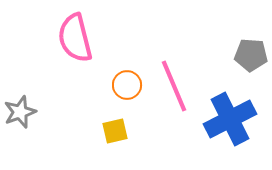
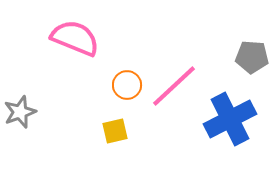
pink semicircle: rotated 126 degrees clockwise
gray pentagon: moved 1 px right, 2 px down
pink line: rotated 70 degrees clockwise
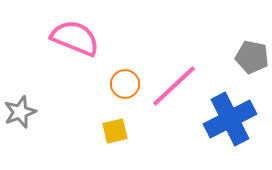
gray pentagon: rotated 8 degrees clockwise
orange circle: moved 2 px left, 1 px up
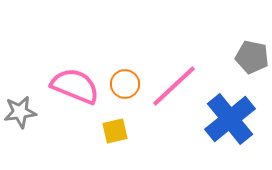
pink semicircle: moved 48 px down
gray star: rotated 12 degrees clockwise
blue cross: rotated 12 degrees counterclockwise
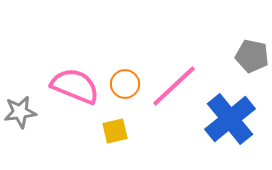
gray pentagon: moved 1 px up
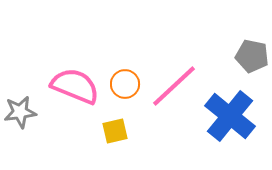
blue cross: moved 3 px up; rotated 12 degrees counterclockwise
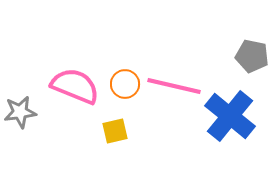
pink line: rotated 56 degrees clockwise
